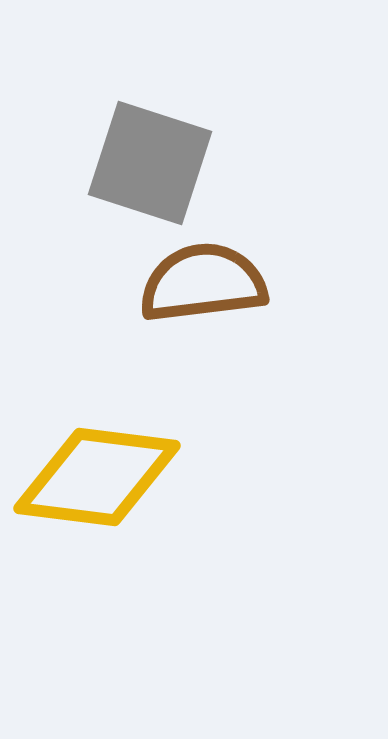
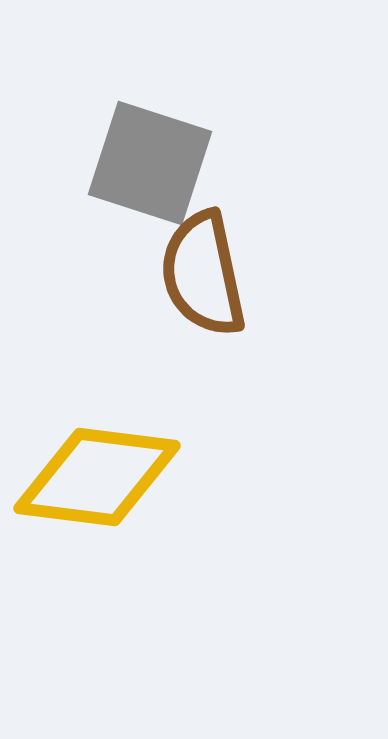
brown semicircle: moved 9 px up; rotated 95 degrees counterclockwise
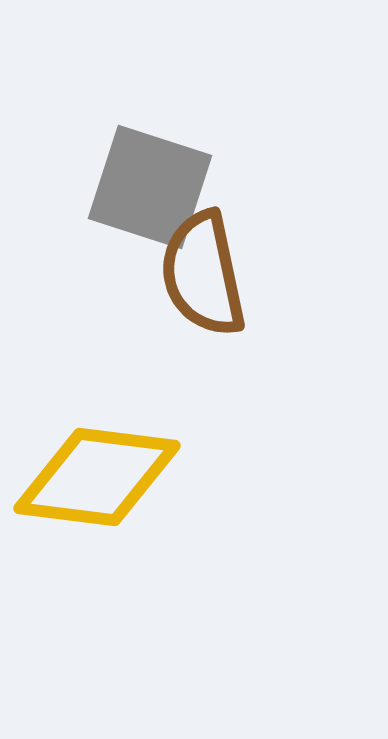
gray square: moved 24 px down
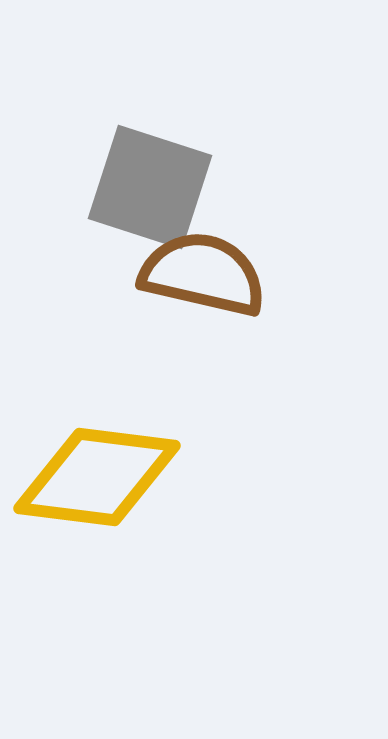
brown semicircle: rotated 115 degrees clockwise
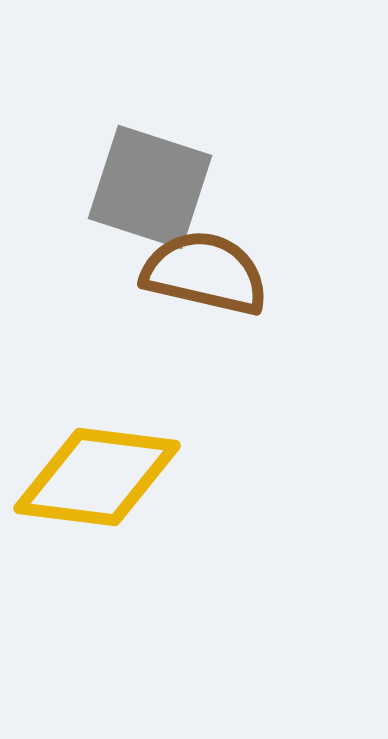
brown semicircle: moved 2 px right, 1 px up
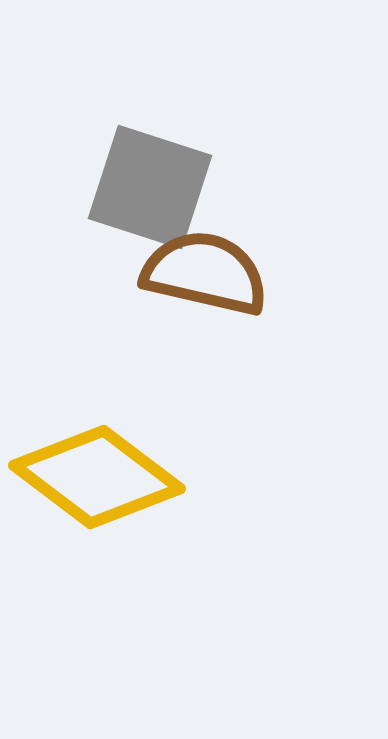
yellow diamond: rotated 30 degrees clockwise
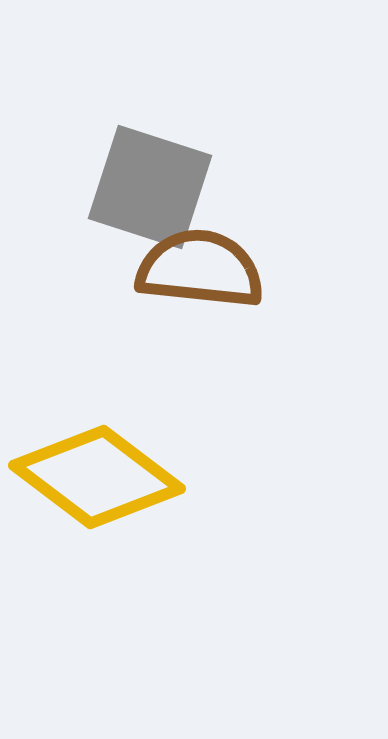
brown semicircle: moved 5 px left, 4 px up; rotated 7 degrees counterclockwise
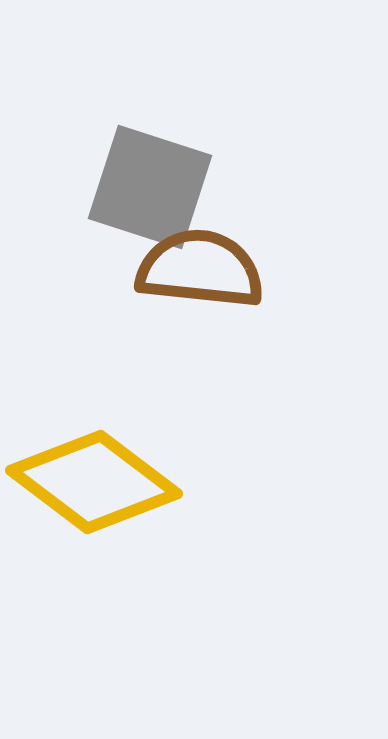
yellow diamond: moved 3 px left, 5 px down
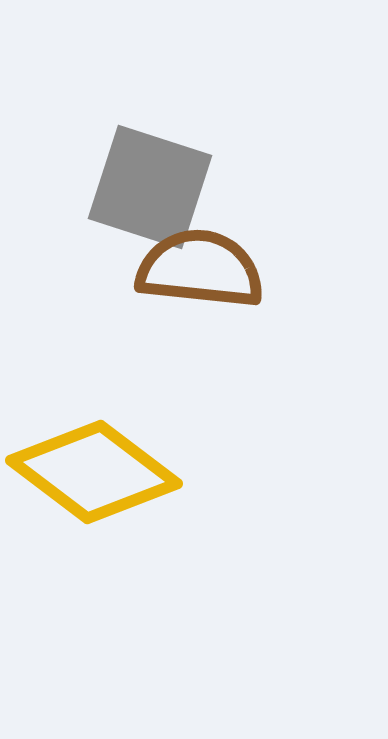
yellow diamond: moved 10 px up
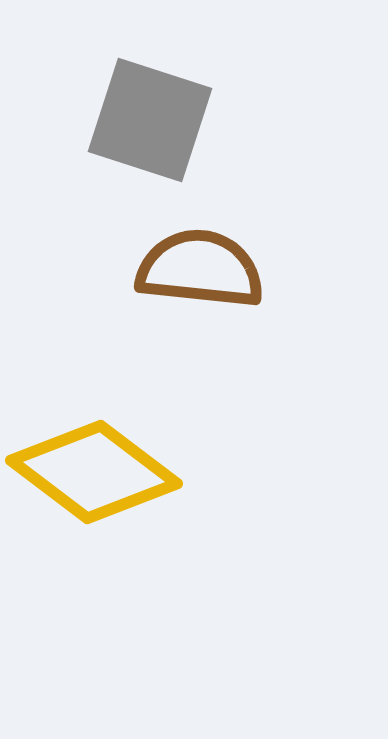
gray square: moved 67 px up
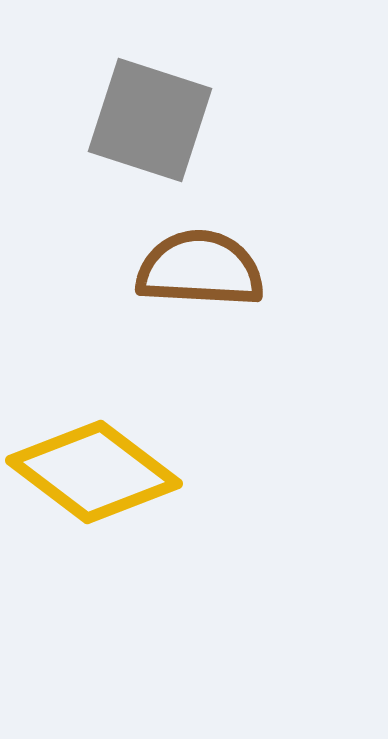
brown semicircle: rotated 3 degrees counterclockwise
